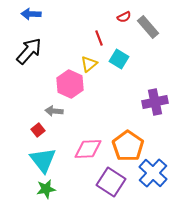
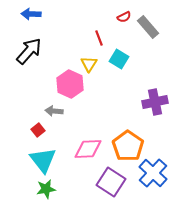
yellow triangle: rotated 18 degrees counterclockwise
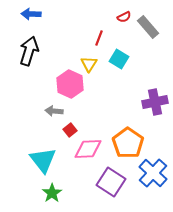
red line: rotated 42 degrees clockwise
black arrow: rotated 24 degrees counterclockwise
red square: moved 32 px right
orange pentagon: moved 3 px up
green star: moved 6 px right, 4 px down; rotated 24 degrees counterclockwise
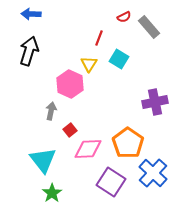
gray rectangle: moved 1 px right
gray arrow: moved 3 px left; rotated 96 degrees clockwise
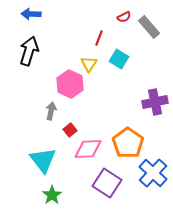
purple square: moved 4 px left, 1 px down
green star: moved 2 px down
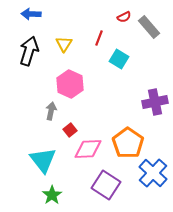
yellow triangle: moved 25 px left, 20 px up
purple square: moved 1 px left, 2 px down
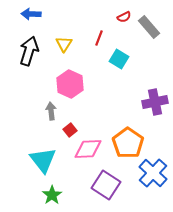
gray arrow: rotated 18 degrees counterclockwise
